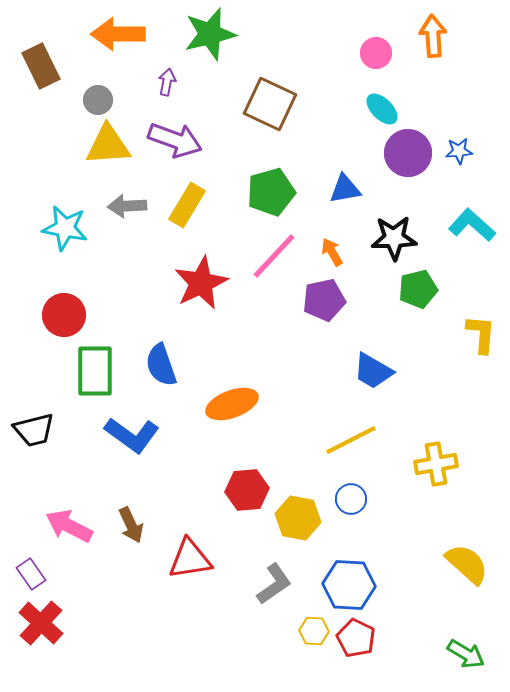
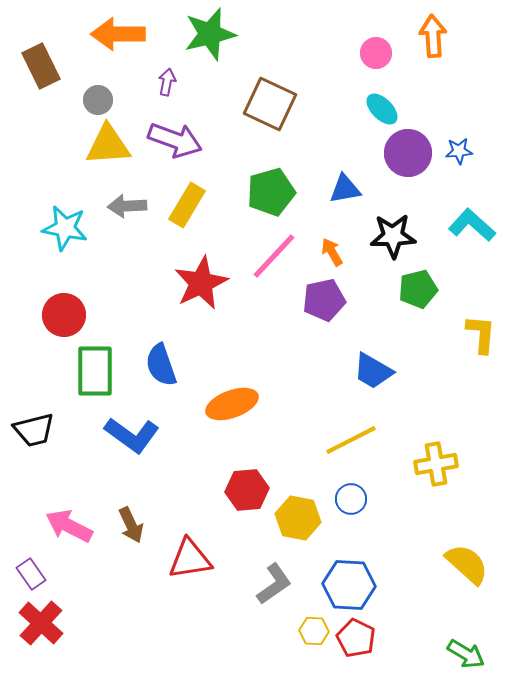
black star at (394, 238): moved 1 px left, 2 px up
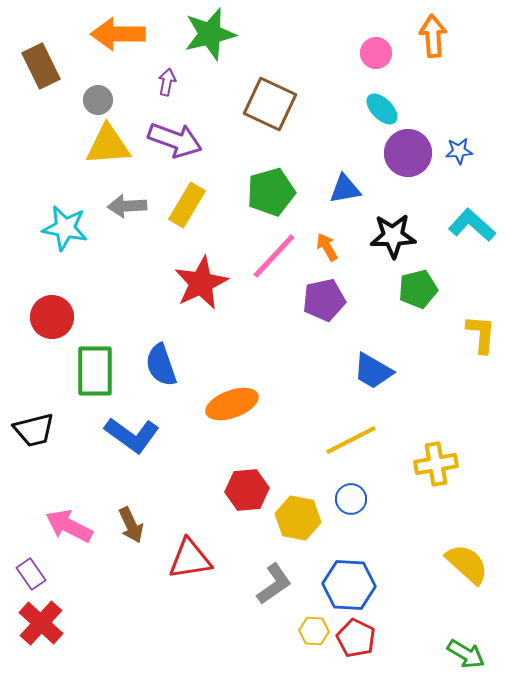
orange arrow at (332, 252): moved 5 px left, 5 px up
red circle at (64, 315): moved 12 px left, 2 px down
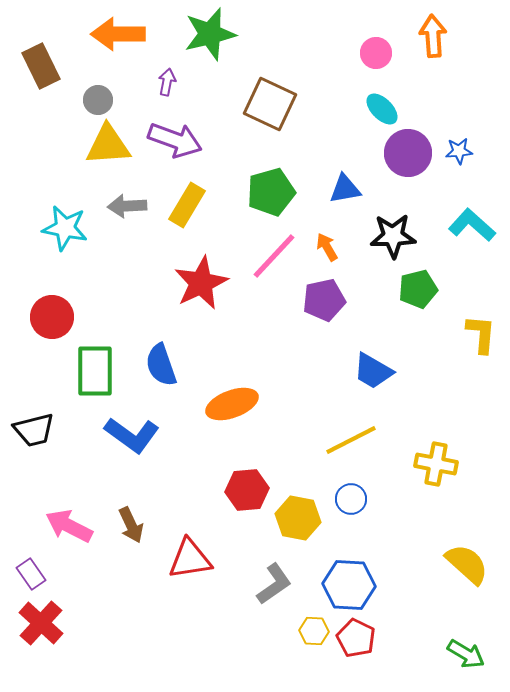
yellow cross at (436, 464): rotated 21 degrees clockwise
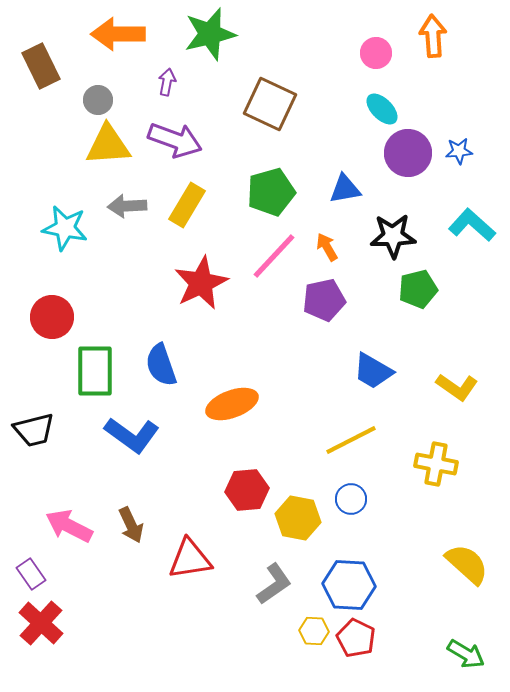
yellow L-shape at (481, 334): moved 24 px left, 53 px down; rotated 120 degrees clockwise
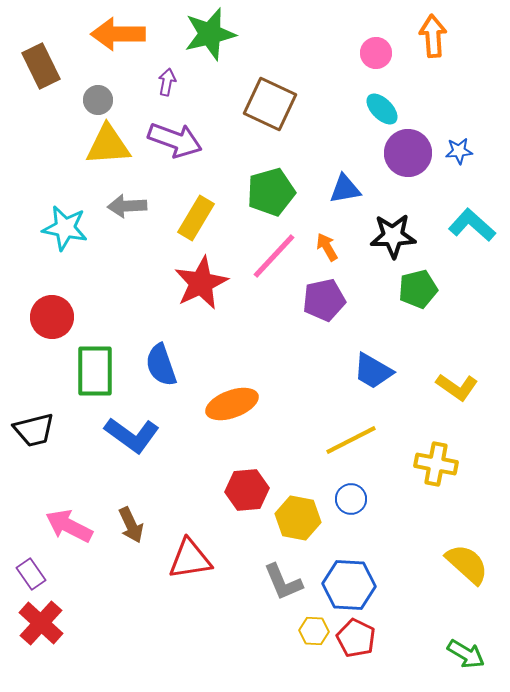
yellow rectangle at (187, 205): moved 9 px right, 13 px down
gray L-shape at (274, 584): moved 9 px right, 2 px up; rotated 102 degrees clockwise
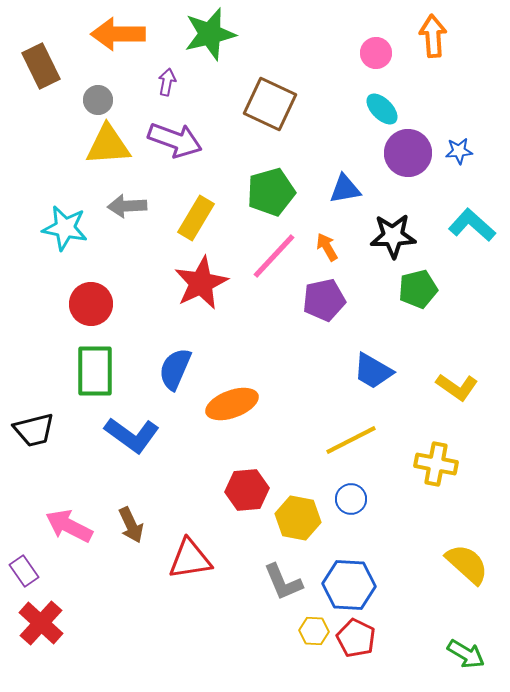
red circle at (52, 317): moved 39 px right, 13 px up
blue semicircle at (161, 365): moved 14 px right, 4 px down; rotated 42 degrees clockwise
purple rectangle at (31, 574): moved 7 px left, 3 px up
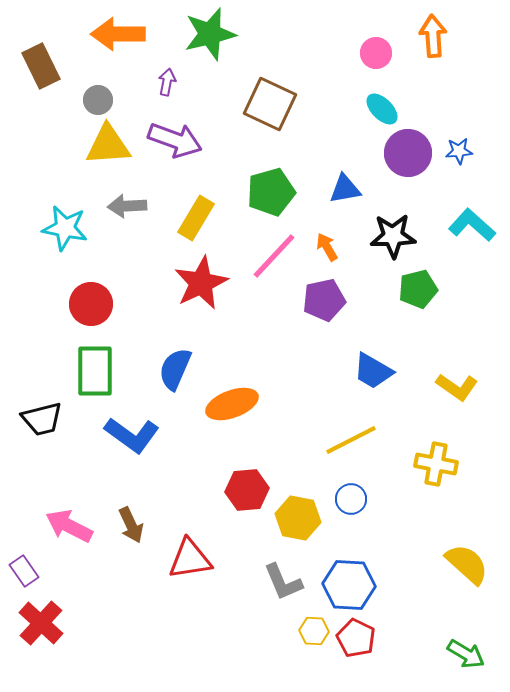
black trapezoid at (34, 430): moved 8 px right, 11 px up
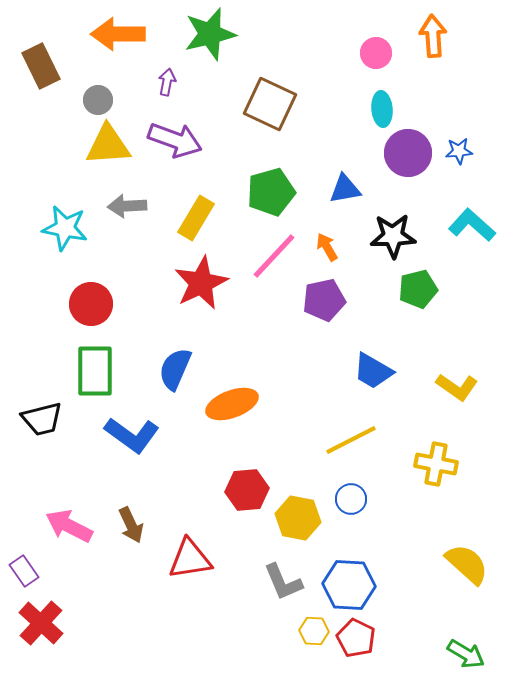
cyan ellipse at (382, 109): rotated 40 degrees clockwise
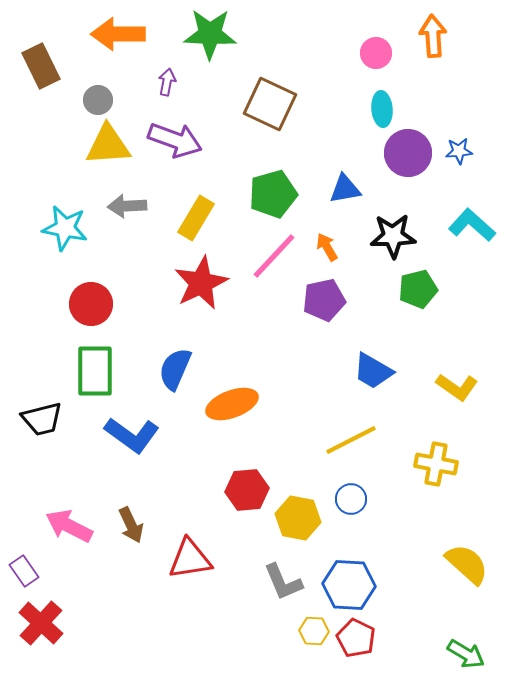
green star at (210, 34): rotated 16 degrees clockwise
green pentagon at (271, 192): moved 2 px right, 2 px down
